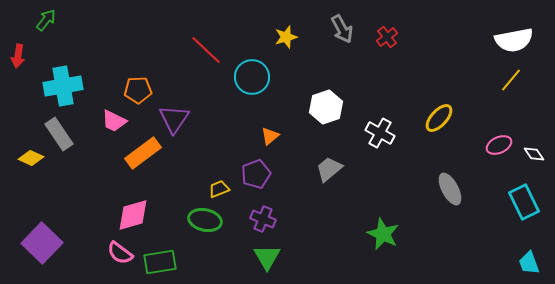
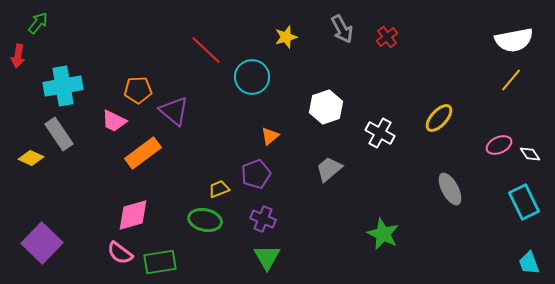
green arrow: moved 8 px left, 3 px down
purple triangle: moved 8 px up; rotated 24 degrees counterclockwise
white diamond: moved 4 px left
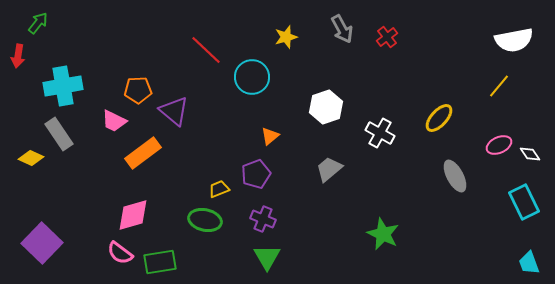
yellow line: moved 12 px left, 6 px down
gray ellipse: moved 5 px right, 13 px up
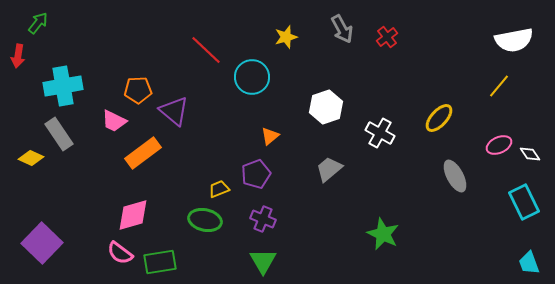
green triangle: moved 4 px left, 4 px down
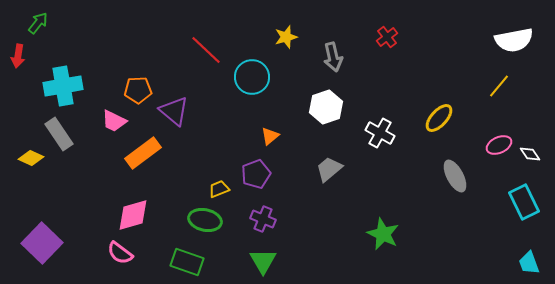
gray arrow: moved 9 px left, 28 px down; rotated 16 degrees clockwise
green rectangle: moved 27 px right; rotated 28 degrees clockwise
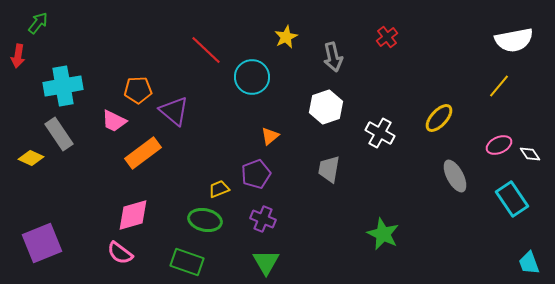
yellow star: rotated 10 degrees counterclockwise
gray trapezoid: rotated 40 degrees counterclockwise
cyan rectangle: moved 12 px left, 3 px up; rotated 8 degrees counterclockwise
purple square: rotated 24 degrees clockwise
green triangle: moved 3 px right, 1 px down
